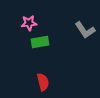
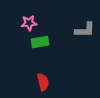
gray L-shape: rotated 55 degrees counterclockwise
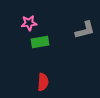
gray L-shape: rotated 15 degrees counterclockwise
red semicircle: rotated 18 degrees clockwise
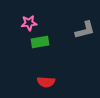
red semicircle: moved 3 px right; rotated 90 degrees clockwise
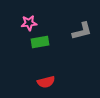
gray L-shape: moved 3 px left, 1 px down
red semicircle: rotated 18 degrees counterclockwise
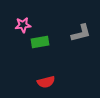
pink star: moved 6 px left, 2 px down
gray L-shape: moved 1 px left, 2 px down
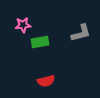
red semicircle: moved 1 px up
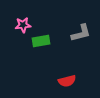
green rectangle: moved 1 px right, 1 px up
red semicircle: moved 21 px right
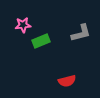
green rectangle: rotated 12 degrees counterclockwise
